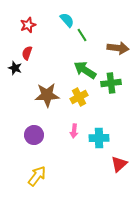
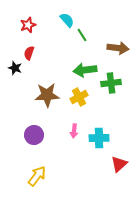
red semicircle: moved 2 px right
green arrow: rotated 40 degrees counterclockwise
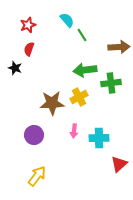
brown arrow: moved 1 px right, 1 px up; rotated 10 degrees counterclockwise
red semicircle: moved 4 px up
brown star: moved 5 px right, 8 px down
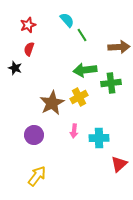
brown star: rotated 25 degrees counterclockwise
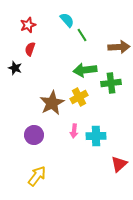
red semicircle: moved 1 px right
cyan cross: moved 3 px left, 2 px up
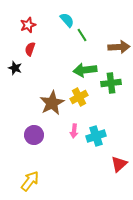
cyan cross: rotated 18 degrees counterclockwise
yellow arrow: moved 7 px left, 5 px down
